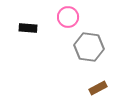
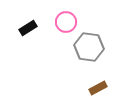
pink circle: moved 2 px left, 5 px down
black rectangle: rotated 36 degrees counterclockwise
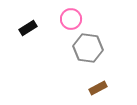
pink circle: moved 5 px right, 3 px up
gray hexagon: moved 1 px left, 1 px down
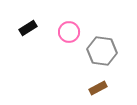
pink circle: moved 2 px left, 13 px down
gray hexagon: moved 14 px right, 3 px down
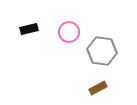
black rectangle: moved 1 px right, 1 px down; rotated 18 degrees clockwise
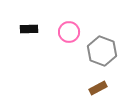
black rectangle: rotated 12 degrees clockwise
gray hexagon: rotated 12 degrees clockwise
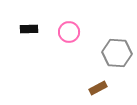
gray hexagon: moved 15 px right, 2 px down; rotated 16 degrees counterclockwise
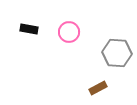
black rectangle: rotated 12 degrees clockwise
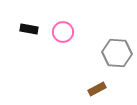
pink circle: moved 6 px left
brown rectangle: moved 1 px left, 1 px down
